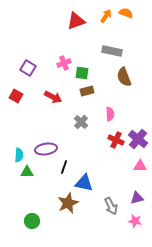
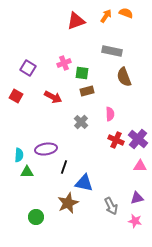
green circle: moved 4 px right, 4 px up
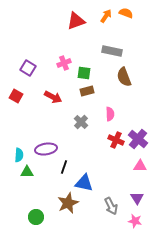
green square: moved 2 px right
purple triangle: rotated 48 degrees counterclockwise
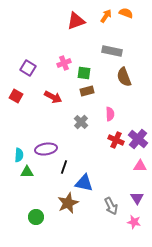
pink star: moved 1 px left, 1 px down
